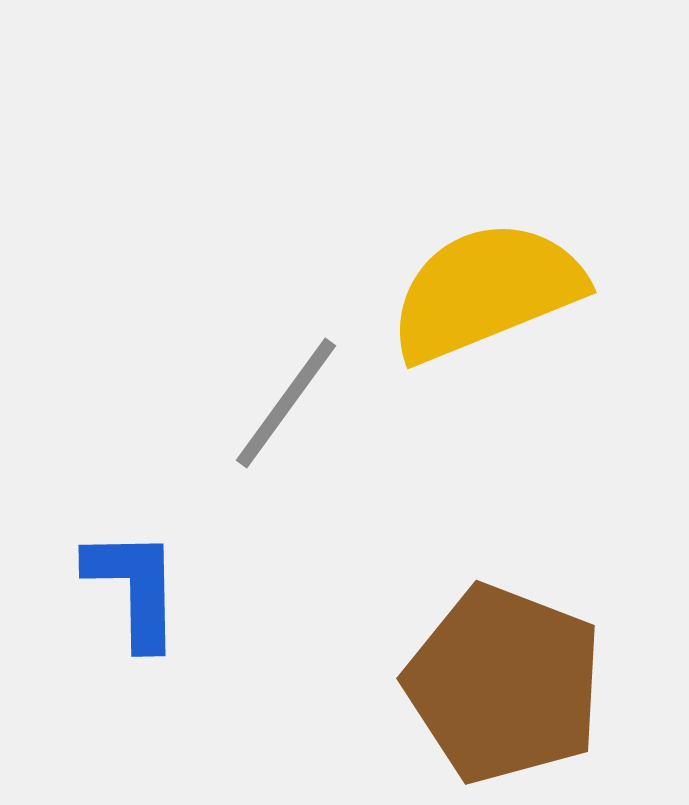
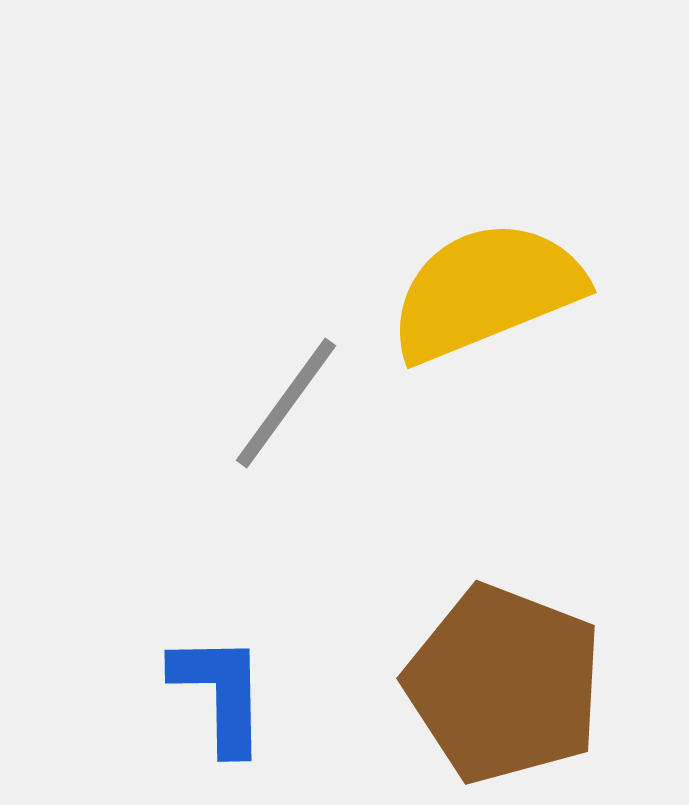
blue L-shape: moved 86 px right, 105 px down
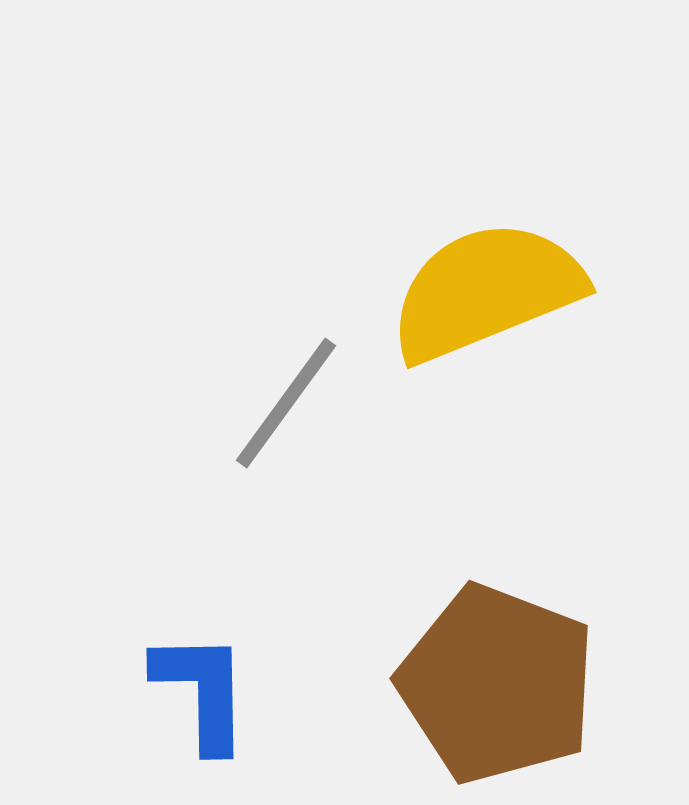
brown pentagon: moved 7 px left
blue L-shape: moved 18 px left, 2 px up
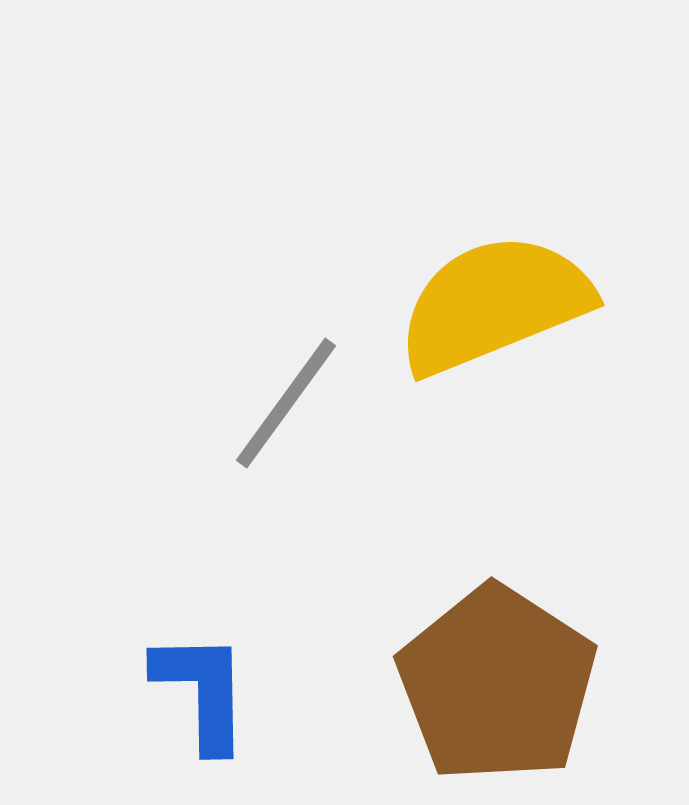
yellow semicircle: moved 8 px right, 13 px down
brown pentagon: rotated 12 degrees clockwise
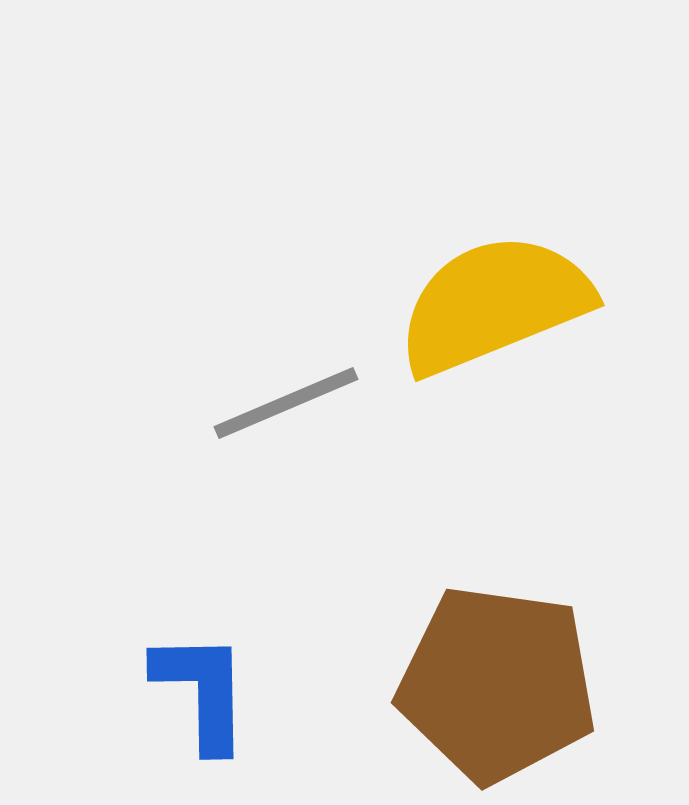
gray line: rotated 31 degrees clockwise
brown pentagon: rotated 25 degrees counterclockwise
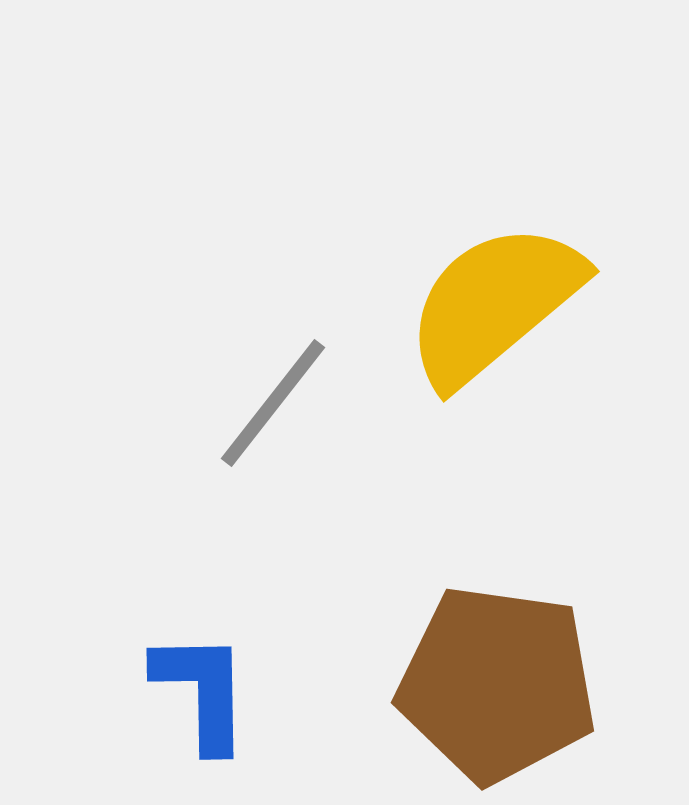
yellow semicircle: rotated 18 degrees counterclockwise
gray line: moved 13 px left; rotated 29 degrees counterclockwise
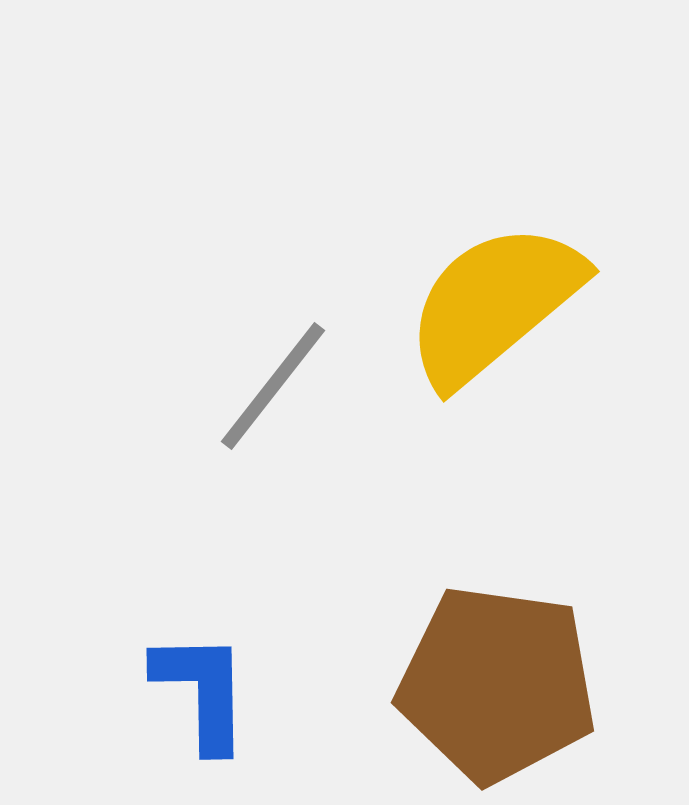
gray line: moved 17 px up
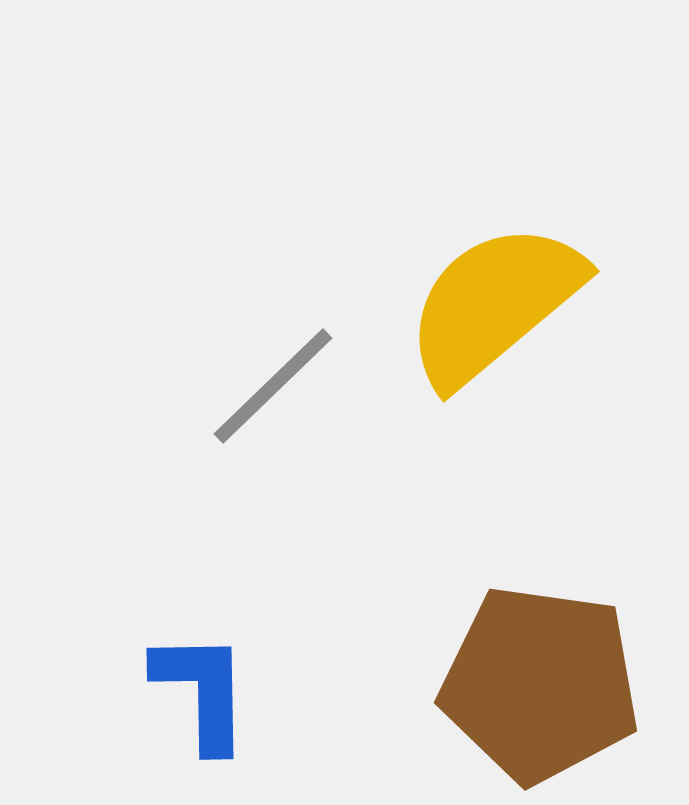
gray line: rotated 8 degrees clockwise
brown pentagon: moved 43 px right
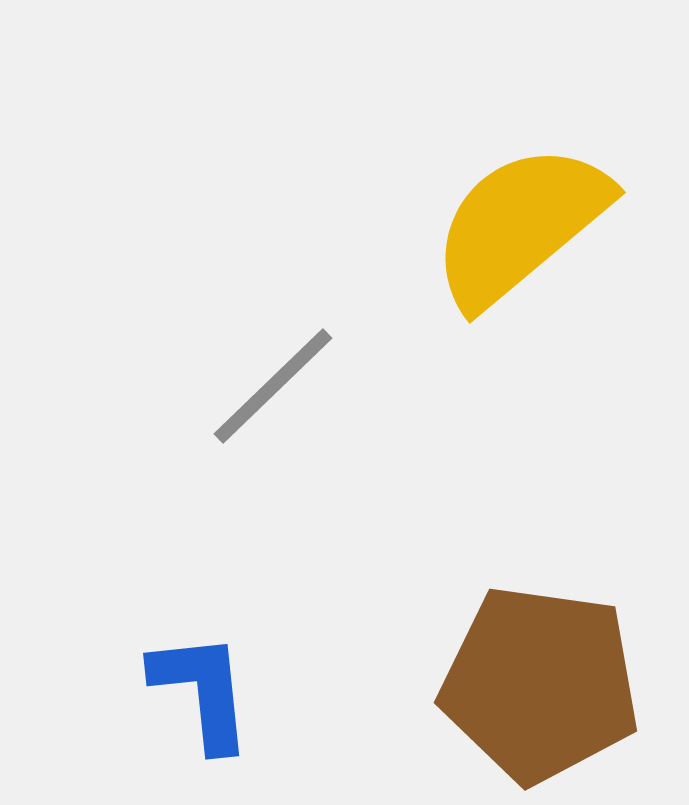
yellow semicircle: moved 26 px right, 79 px up
blue L-shape: rotated 5 degrees counterclockwise
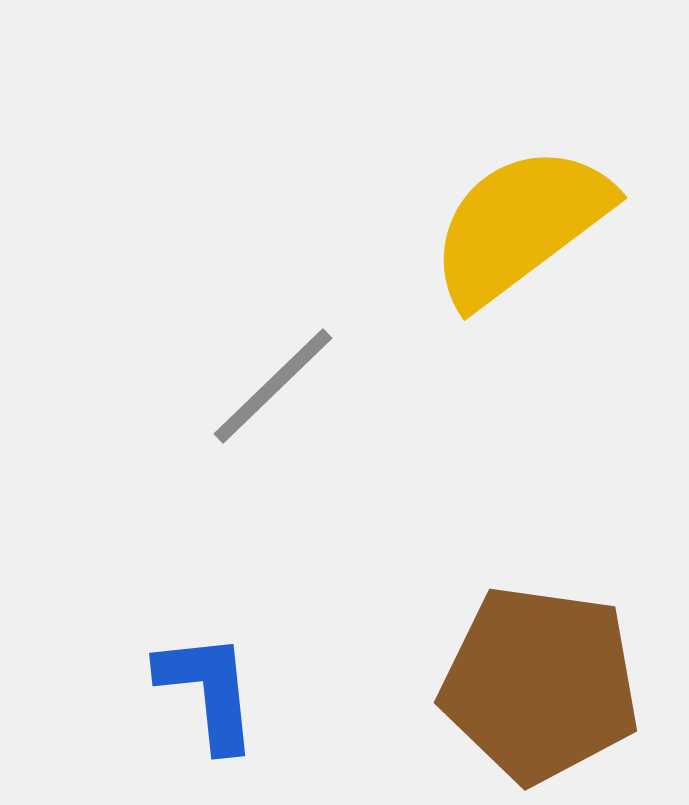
yellow semicircle: rotated 3 degrees clockwise
blue L-shape: moved 6 px right
